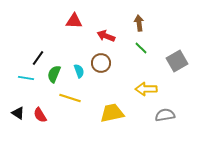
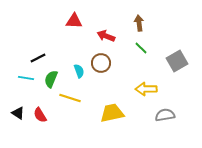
black line: rotated 28 degrees clockwise
green semicircle: moved 3 px left, 5 px down
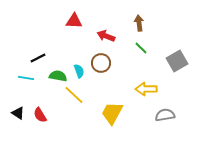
green semicircle: moved 7 px right, 3 px up; rotated 78 degrees clockwise
yellow line: moved 4 px right, 3 px up; rotated 25 degrees clockwise
yellow trapezoid: rotated 50 degrees counterclockwise
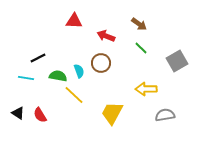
brown arrow: moved 1 px down; rotated 133 degrees clockwise
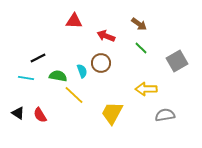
cyan semicircle: moved 3 px right
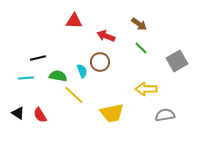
black line: rotated 14 degrees clockwise
brown circle: moved 1 px left, 1 px up
cyan line: rotated 14 degrees counterclockwise
yellow trapezoid: rotated 130 degrees counterclockwise
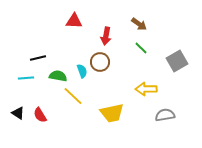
red arrow: rotated 102 degrees counterclockwise
yellow line: moved 1 px left, 1 px down
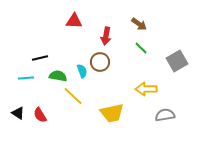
black line: moved 2 px right
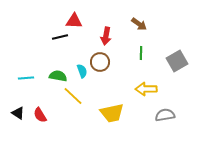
green line: moved 5 px down; rotated 48 degrees clockwise
black line: moved 20 px right, 21 px up
